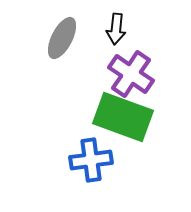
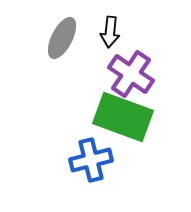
black arrow: moved 6 px left, 3 px down
blue cross: rotated 6 degrees counterclockwise
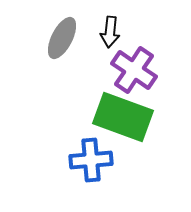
purple cross: moved 3 px right, 4 px up
blue cross: rotated 9 degrees clockwise
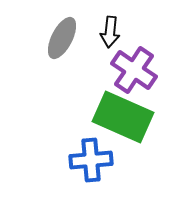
green rectangle: rotated 4 degrees clockwise
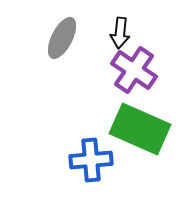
black arrow: moved 10 px right, 1 px down
green rectangle: moved 17 px right, 12 px down
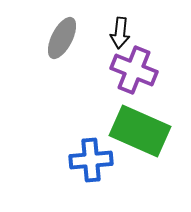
purple cross: rotated 12 degrees counterclockwise
green rectangle: moved 2 px down
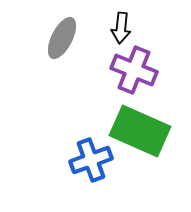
black arrow: moved 1 px right, 5 px up
blue cross: rotated 15 degrees counterclockwise
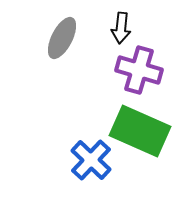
purple cross: moved 5 px right; rotated 6 degrees counterclockwise
blue cross: rotated 27 degrees counterclockwise
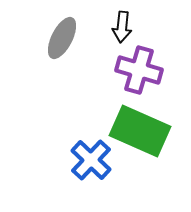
black arrow: moved 1 px right, 1 px up
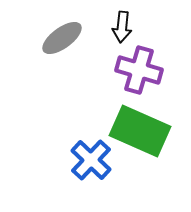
gray ellipse: rotated 27 degrees clockwise
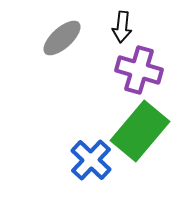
gray ellipse: rotated 6 degrees counterclockwise
green rectangle: rotated 74 degrees counterclockwise
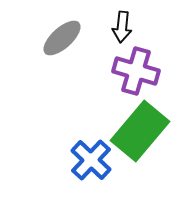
purple cross: moved 3 px left, 1 px down
